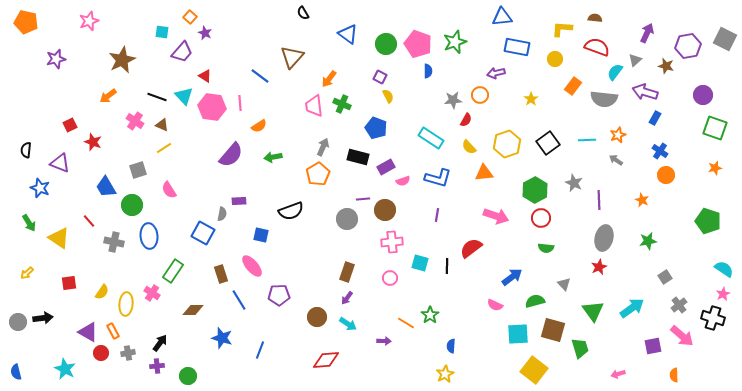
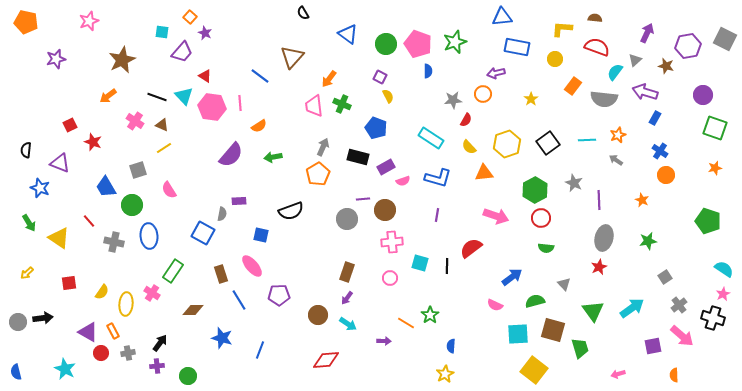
orange circle at (480, 95): moved 3 px right, 1 px up
brown circle at (317, 317): moved 1 px right, 2 px up
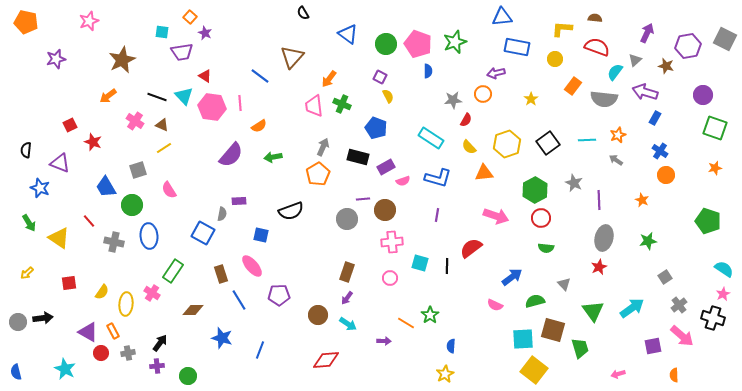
purple trapezoid at (182, 52): rotated 40 degrees clockwise
cyan square at (518, 334): moved 5 px right, 5 px down
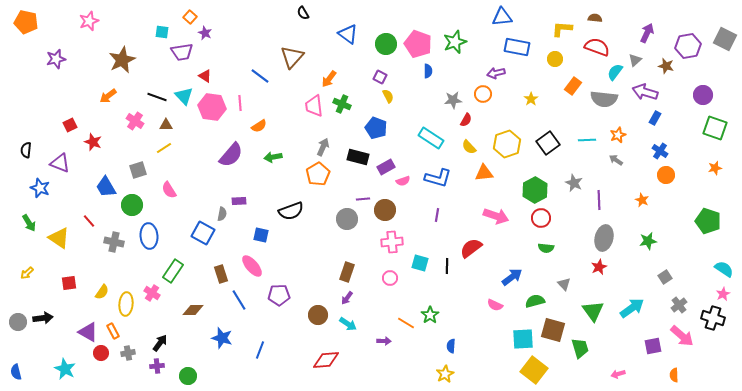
brown triangle at (162, 125): moved 4 px right; rotated 24 degrees counterclockwise
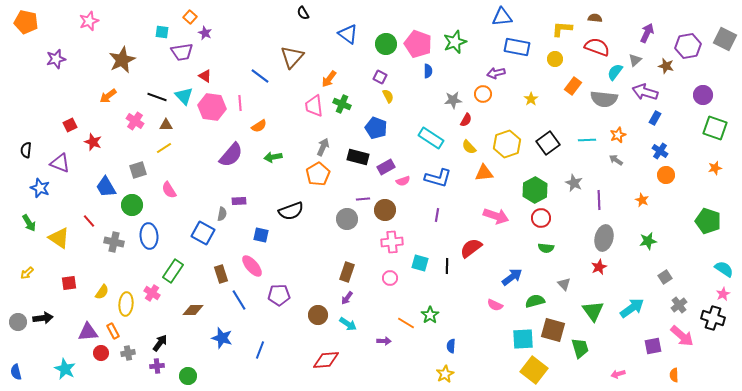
purple triangle at (88, 332): rotated 35 degrees counterclockwise
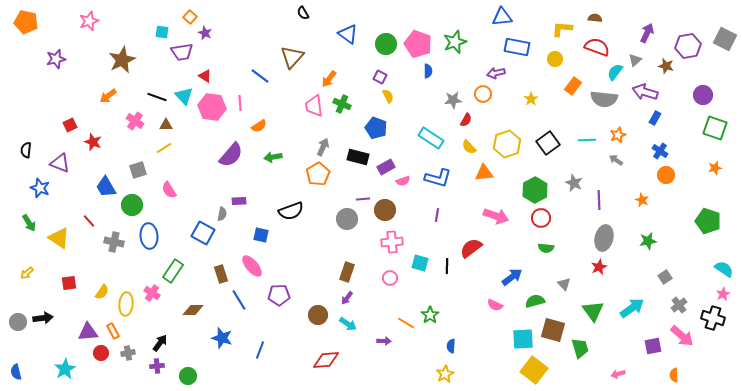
cyan star at (65, 369): rotated 15 degrees clockwise
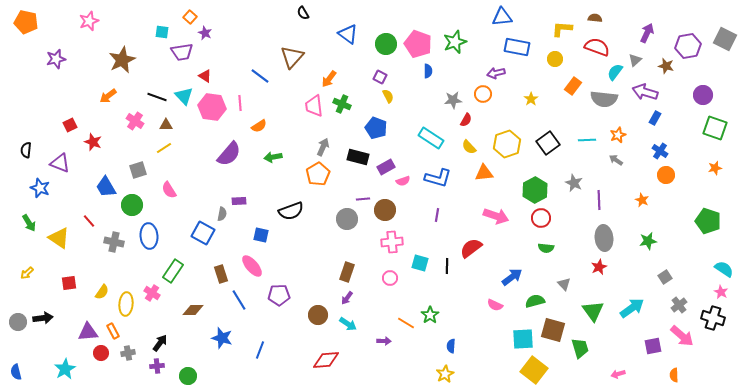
purple semicircle at (231, 155): moved 2 px left, 1 px up
gray ellipse at (604, 238): rotated 20 degrees counterclockwise
pink star at (723, 294): moved 2 px left, 2 px up; rotated 16 degrees counterclockwise
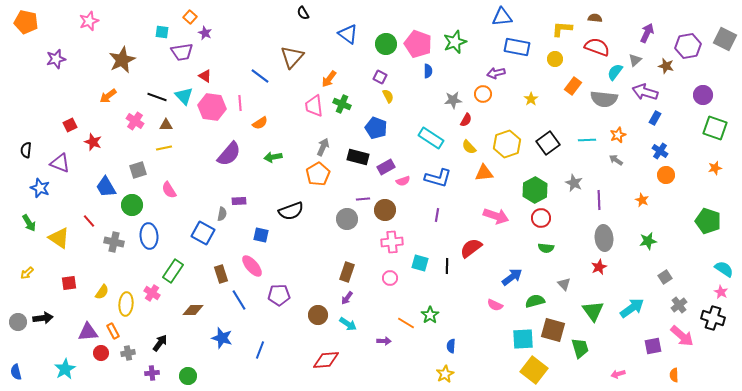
orange semicircle at (259, 126): moved 1 px right, 3 px up
yellow line at (164, 148): rotated 21 degrees clockwise
purple cross at (157, 366): moved 5 px left, 7 px down
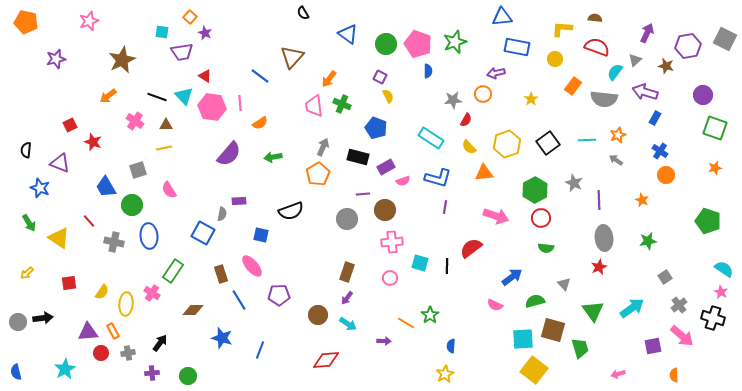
purple line at (363, 199): moved 5 px up
purple line at (437, 215): moved 8 px right, 8 px up
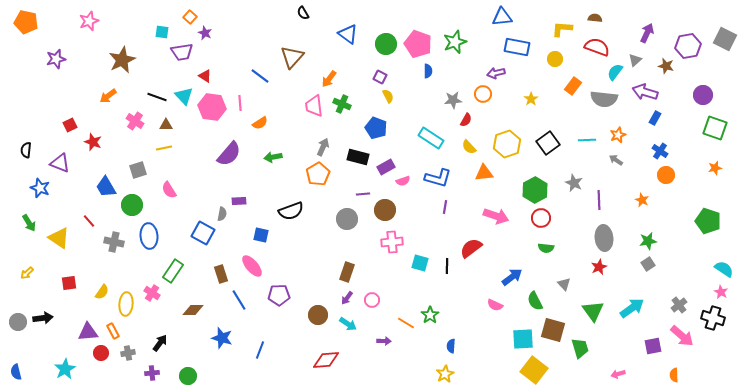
gray square at (665, 277): moved 17 px left, 13 px up
pink circle at (390, 278): moved 18 px left, 22 px down
green semicircle at (535, 301): rotated 102 degrees counterclockwise
